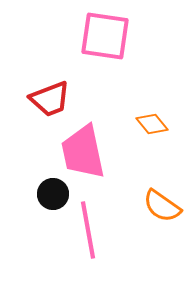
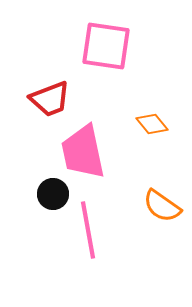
pink square: moved 1 px right, 10 px down
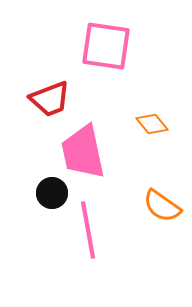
black circle: moved 1 px left, 1 px up
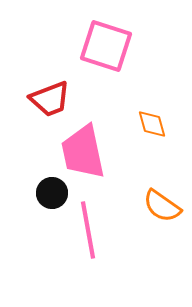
pink square: rotated 10 degrees clockwise
orange diamond: rotated 24 degrees clockwise
